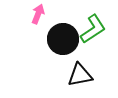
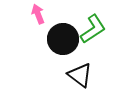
pink arrow: rotated 42 degrees counterclockwise
black triangle: rotated 48 degrees clockwise
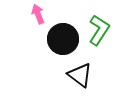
green L-shape: moved 6 px right, 1 px down; rotated 24 degrees counterclockwise
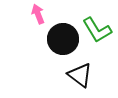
green L-shape: moved 2 px left; rotated 116 degrees clockwise
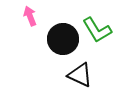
pink arrow: moved 8 px left, 2 px down
black triangle: rotated 12 degrees counterclockwise
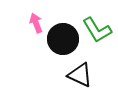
pink arrow: moved 6 px right, 7 px down
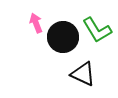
black circle: moved 2 px up
black triangle: moved 3 px right, 1 px up
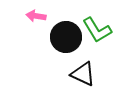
pink arrow: moved 7 px up; rotated 60 degrees counterclockwise
black circle: moved 3 px right
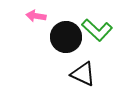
green L-shape: rotated 16 degrees counterclockwise
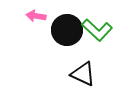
black circle: moved 1 px right, 7 px up
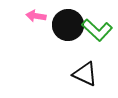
black circle: moved 1 px right, 5 px up
black triangle: moved 2 px right
